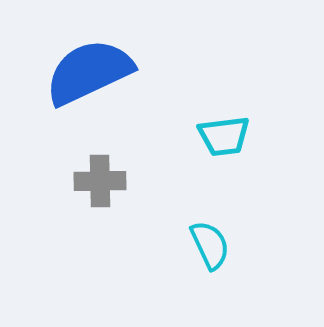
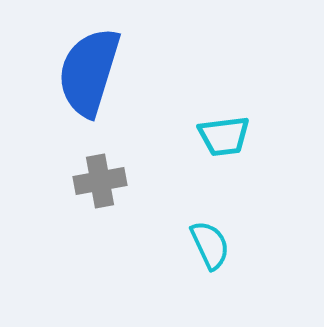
blue semicircle: rotated 48 degrees counterclockwise
gray cross: rotated 9 degrees counterclockwise
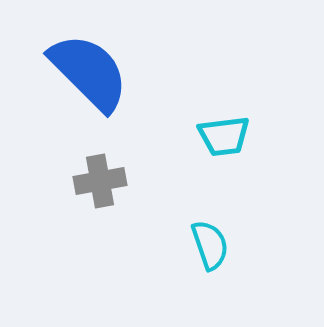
blue semicircle: rotated 118 degrees clockwise
cyan semicircle: rotated 6 degrees clockwise
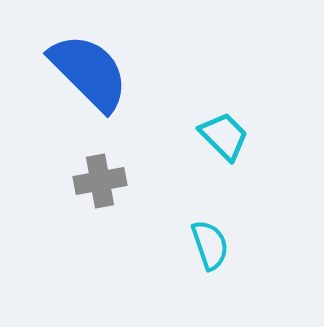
cyan trapezoid: rotated 128 degrees counterclockwise
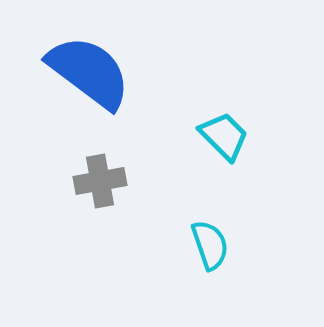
blue semicircle: rotated 8 degrees counterclockwise
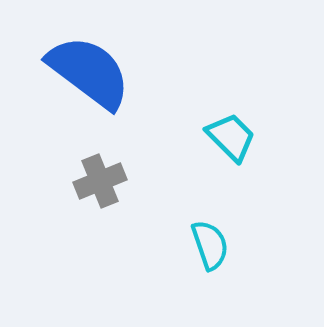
cyan trapezoid: moved 7 px right, 1 px down
gray cross: rotated 12 degrees counterclockwise
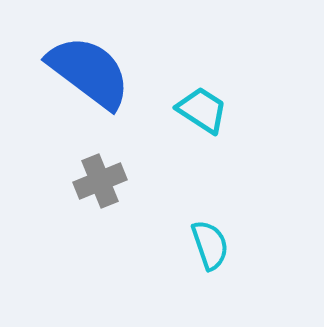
cyan trapezoid: moved 29 px left, 27 px up; rotated 12 degrees counterclockwise
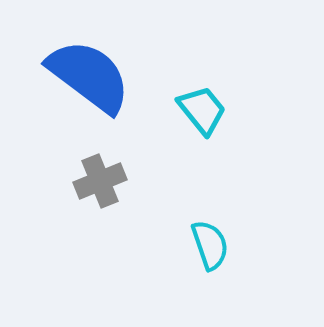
blue semicircle: moved 4 px down
cyan trapezoid: rotated 18 degrees clockwise
